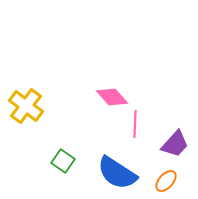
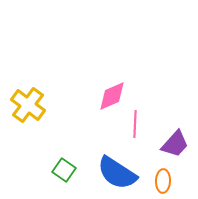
pink diamond: moved 1 px up; rotated 72 degrees counterclockwise
yellow cross: moved 2 px right, 1 px up
green square: moved 1 px right, 9 px down
orange ellipse: moved 3 px left; rotated 40 degrees counterclockwise
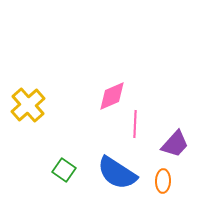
yellow cross: rotated 12 degrees clockwise
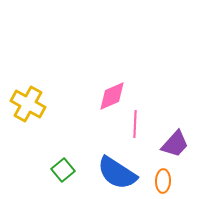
yellow cross: moved 1 px up; rotated 20 degrees counterclockwise
green square: moved 1 px left; rotated 15 degrees clockwise
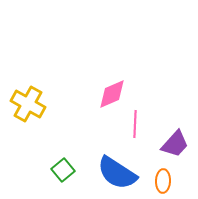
pink diamond: moved 2 px up
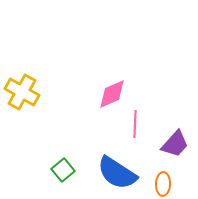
yellow cross: moved 6 px left, 12 px up
orange ellipse: moved 3 px down
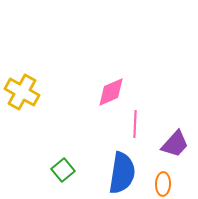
pink diamond: moved 1 px left, 2 px up
blue semicircle: moved 5 px right; rotated 114 degrees counterclockwise
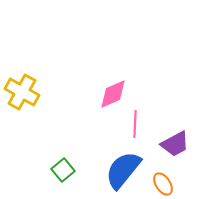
pink diamond: moved 2 px right, 2 px down
purple trapezoid: rotated 20 degrees clockwise
blue semicircle: moved 1 px right, 3 px up; rotated 150 degrees counterclockwise
orange ellipse: rotated 35 degrees counterclockwise
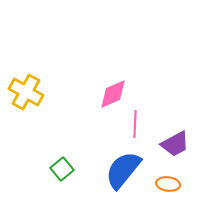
yellow cross: moved 4 px right
green square: moved 1 px left, 1 px up
orange ellipse: moved 5 px right; rotated 50 degrees counterclockwise
